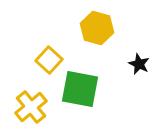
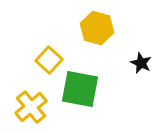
black star: moved 2 px right, 1 px up
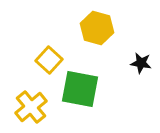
black star: rotated 15 degrees counterclockwise
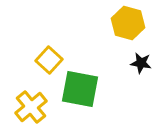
yellow hexagon: moved 31 px right, 5 px up
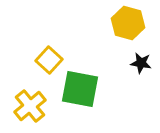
yellow cross: moved 1 px left, 1 px up
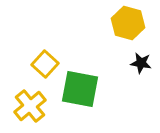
yellow square: moved 4 px left, 4 px down
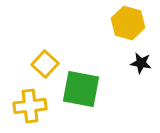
green square: moved 1 px right
yellow cross: rotated 32 degrees clockwise
